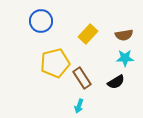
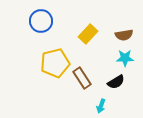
cyan arrow: moved 22 px right
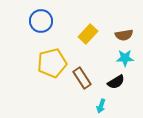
yellow pentagon: moved 3 px left
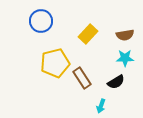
brown semicircle: moved 1 px right
yellow pentagon: moved 3 px right
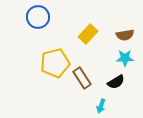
blue circle: moved 3 px left, 4 px up
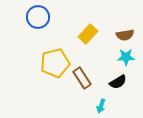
cyan star: moved 1 px right, 1 px up
black semicircle: moved 2 px right
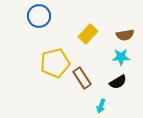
blue circle: moved 1 px right, 1 px up
cyan star: moved 5 px left
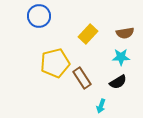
brown semicircle: moved 2 px up
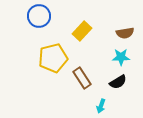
yellow rectangle: moved 6 px left, 3 px up
yellow pentagon: moved 2 px left, 5 px up
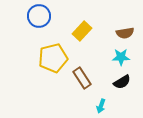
black semicircle: moved 4 px right
